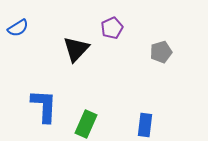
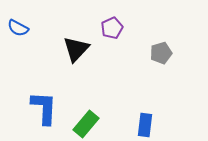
blue semicircle: rotated 60 degrees clockwise
gray pentagon: moved 1 px down
blue L-shape: moved 2 px down
green rectangle: rotated 16 degrees clockwise
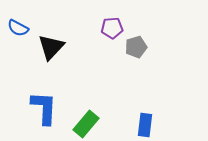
purple pentagon: rotated 20 degrees clockwise
black triangle: moved 25 px left, 2 px up
gray pentagon: moved 25 px left, 6 px up
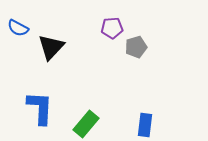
blue L-shape: moved 4 px left
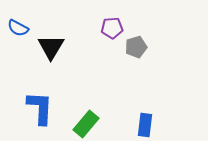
black triangle: rotated 12 degrees counterclockwise
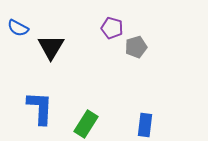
purple pentagon: rotated 20 degrees clockwise
green rectangle: rotated 8 degrees counterclockwise
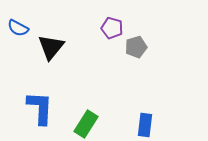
black triangle: rotated 8 degrees clockwise
